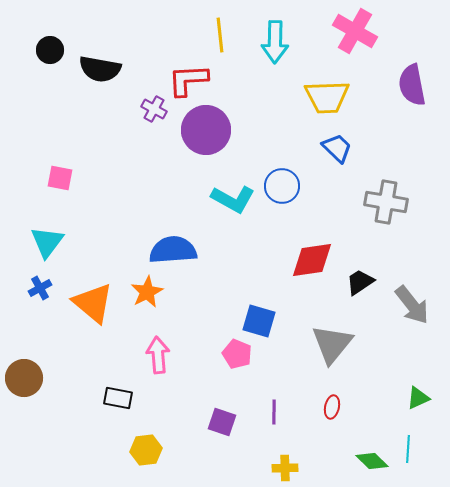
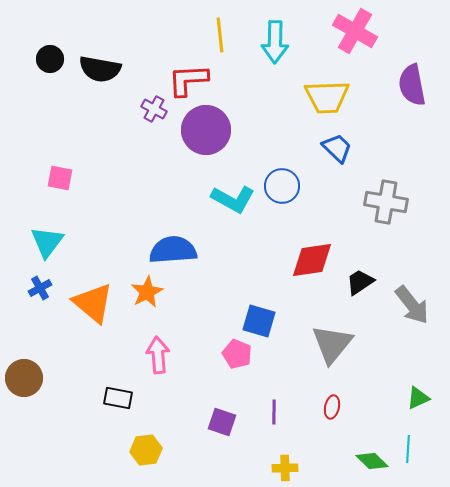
black circle: moved 9 px down
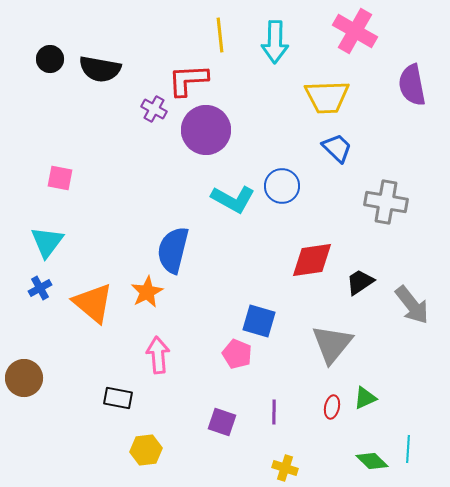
blue semicircle: rotated 72 degrees counterclockwise
green triangle: moved 53 px left
yellow cross: rotated 20 degrees clockwise
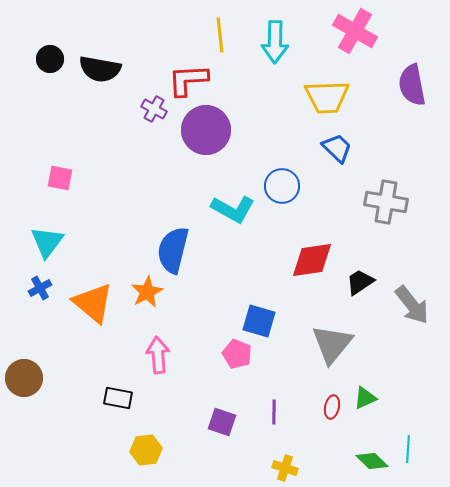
cyan L-shape: moved 10 px down
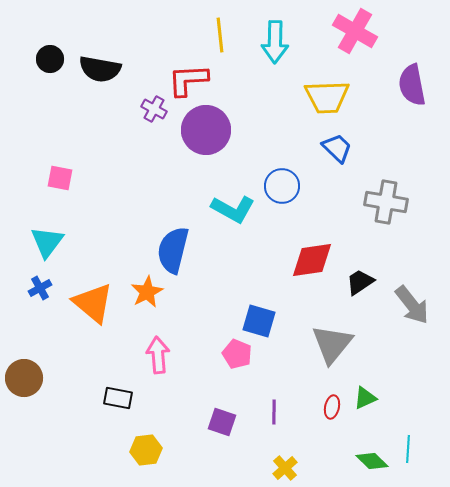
yellow cross: rotated 30 degrees clockwise
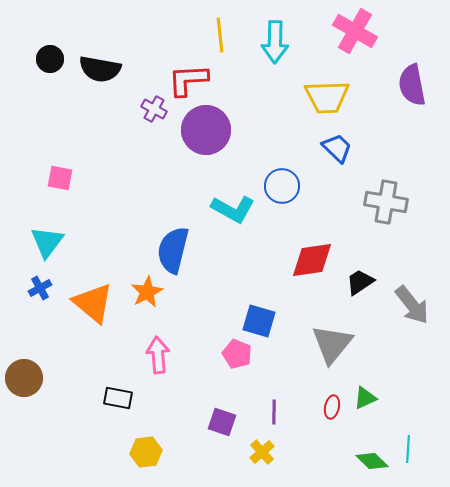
yellow hexagon: moved 2 px down
yellow cross: moved 23 px left, 16 px up
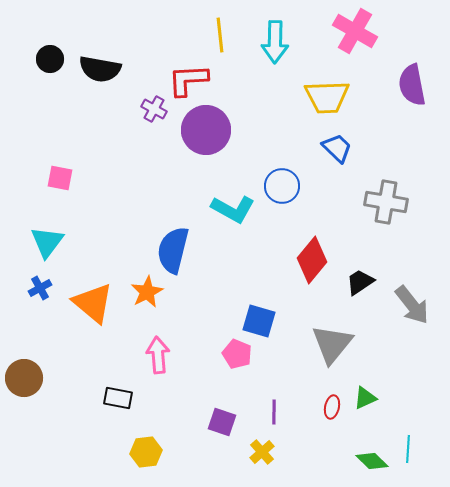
red diamond: rotated 42 degrees counterclockwise
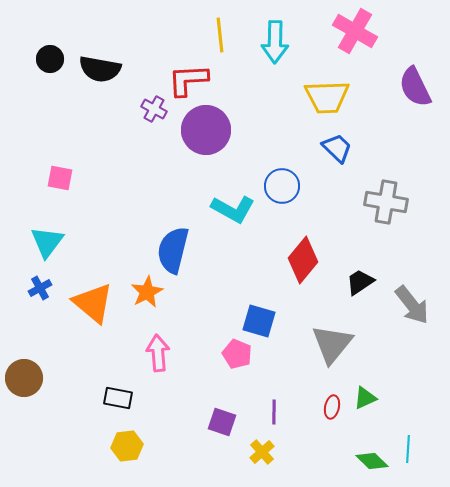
purple semicircle: moved 3 px right, 2 px down; rotated 15 degrees counterclockwise
red diamond: moved 9 px left
pink arrow: moved 2 px up
yellow hexagon: moved 19 px left, 6 px up
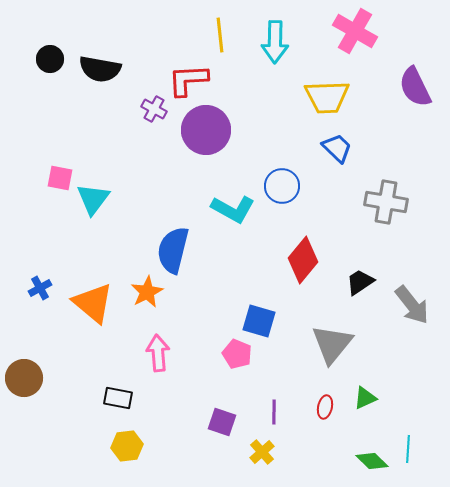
cyan triangle: moved 46 px right, 43 px up
red ellipse: moved 7 px left
